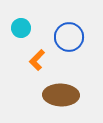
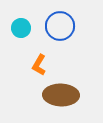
blue circle: moved 9 px left, 11 px up
orange L-shape: moved 2 px right, 5 px down; rotated 15 degrees counterclockwise
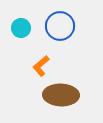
orange L-shape: moved 2 px right, 1 px down; rotated 20 degrees clockwise
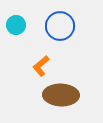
cyan circle: moved 5 px left, 3 px up
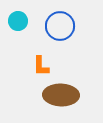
cyan circle: moved 2 px right, 4 px up
orange L-shape: rotated 50 degrees counterclockwise
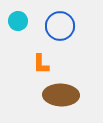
orange L-shape: moved 2 px up
